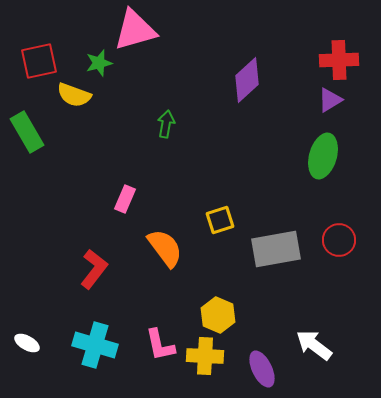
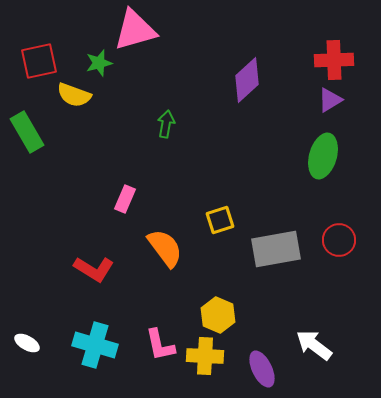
red cross: moved 5 px left
red L-shape: rotated 84 degrees clockwise
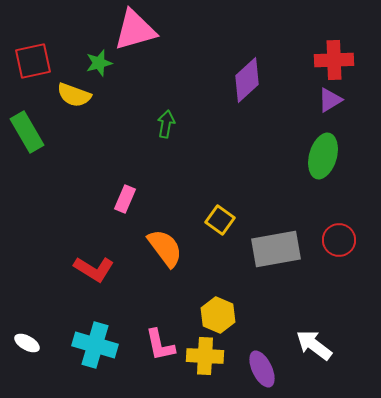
red square: moved 6 px left
yellow square: rotated 36 degrees counterclockwise
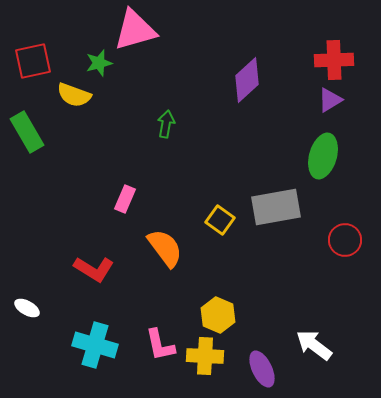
red circle: moved 6 px right
gray rectangle: moved 42 px up
white ellipse: moved 35 px up
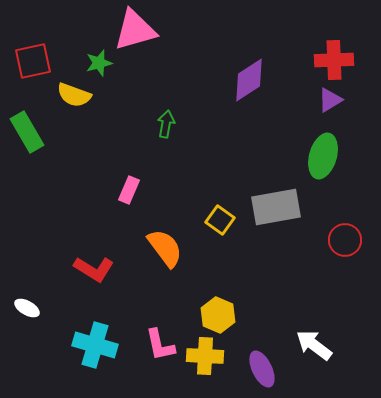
purple diamond: moved 2 px right; rotated 9 degrees clockwise
pink rectangle: moved 4 px right, 9 px up
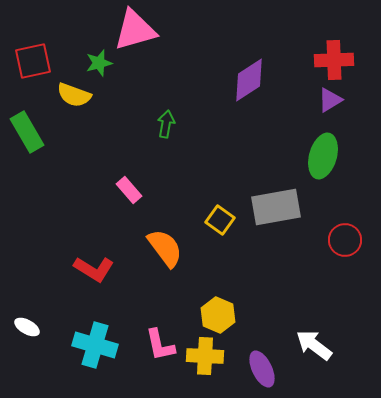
pink rectangle: rotated 64 degrees counterclockwise
white ellipse: moved 19 px down
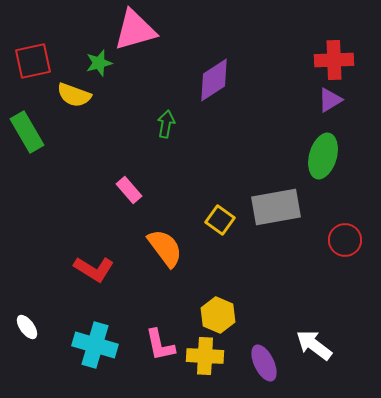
purple diamond: moved 35 px left
white ellipse: rotated 25 degrees clockwise
purple ellipse: moved 2 px right, 6 px up
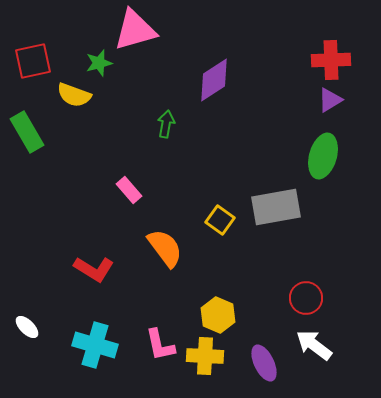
red cross: moved 3 px left
red circle: moved 39 px left, 58 px down
white ellipse: rotated 10 degrees counterclockwise
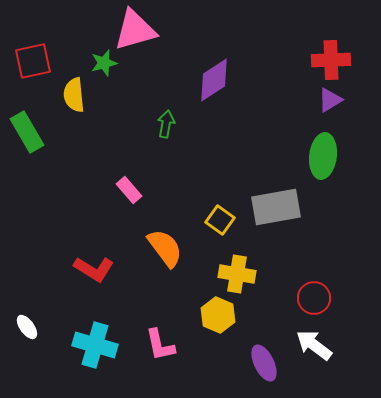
green star: moved 5 px right
yellow semicircle: rotated 64 degrees clockwise
green ellipse: rotated 9 degrees counterclockwise
red circle: moved 8 px right
white ellipse: rotated 10 degrees clockwise
yellow cross: moved 32 px right, 82 px up; rotated 6 degrees clockwise
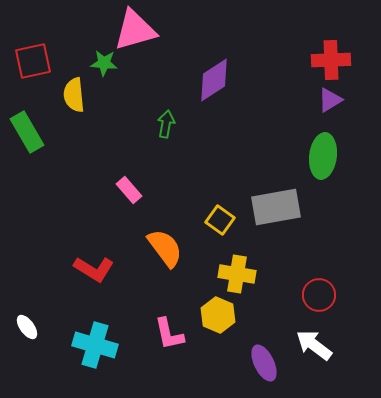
green star: rotated 20 degrees clockwise
red circle: moved 5 px right, 3 px up
pink L-shape: moved 9 px right, 11 px up
